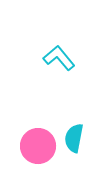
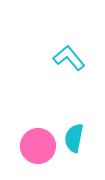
cyan L-shape: moved 10 px right
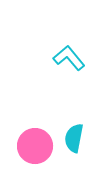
pink circle: moved 3 px left
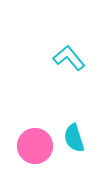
cyan semicircle: rotated 28 degrees counterclockwise
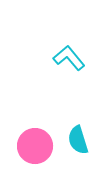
cyan semicircle: moved 4 px right, 2 px down
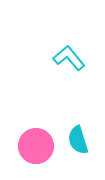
pink circle: moved 1 px right
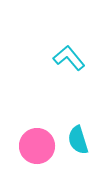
pink circle: moved 1 px right
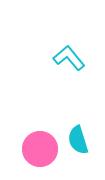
pink circle: moved 3 px right, 3 px down
